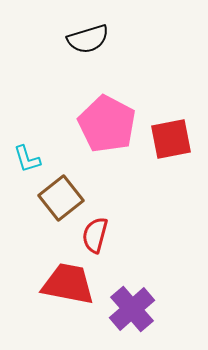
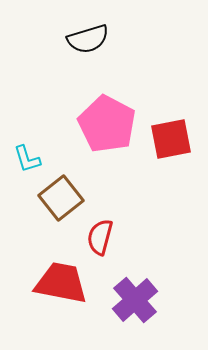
red semicircle: moved 5 px right, 2 px down
red trapezoid: moved 7 px left, 1 px up
purple cross: moved 3 px right, 9 px up
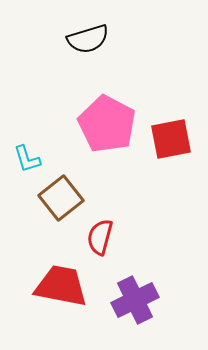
red trapezoid: moved 3 px down
purple cross: rotated 15 degrees clockwise
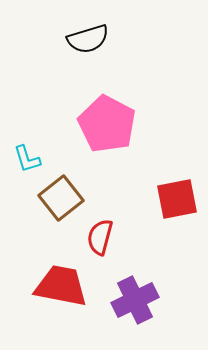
red square: moved 6 px right, 60 px down
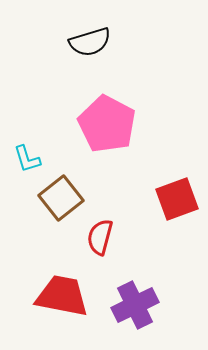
black semicircle: moved 2 px right, 3 px down
red square: rotated 9 degrees counterclockwise
red trapezoid: moved 1 px right, 10 px down
purple cross: moved 5 px down
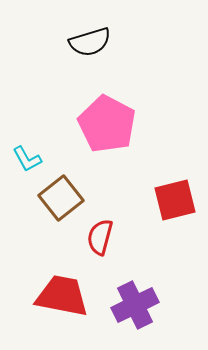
cyan L-shape: rotated 12 degrees counterclockwise
red square: moved 2 px left, 1 px down; rotated 6 degrees clockwise
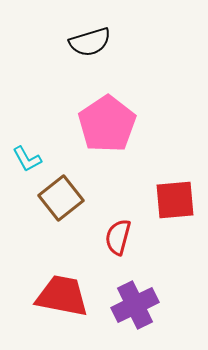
pink pentagon: rotated 10 degrees clockwise
red square: rotated 9 degrees clockwise
red semicircle: moved 18 px right
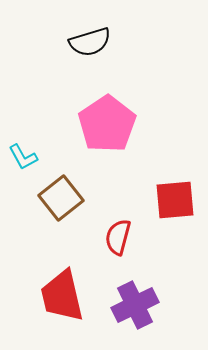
cyan L-shape: moved 4 px left, 2 px up
red trapezoid: rotated 114 degrees counterclockwise
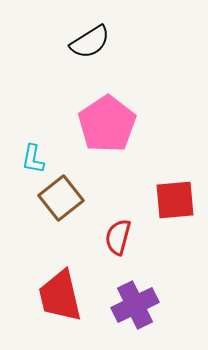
black semicircle: rotated 15 degrees counterclockwise
cyan L-shape: moved 10 px right, 2 px down; rotated 40 degrees clockwise
red trapezoid: moved 2 px left
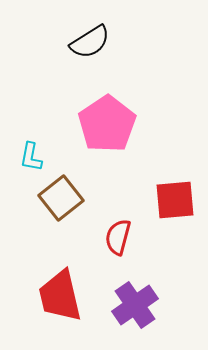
cyan L-shape: moved 2 px left, 2 px up
purple cross: rotated 9 degrees counterclockwise
